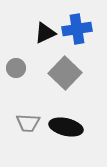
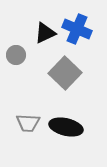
blue cross: rotated 32 degrees clockwise
gray circle: moved 13 px up
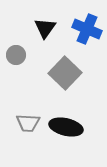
blue cross: moved 10 px right
black triangle: moved 5 px up; rotated 30 degrees counterclockwise
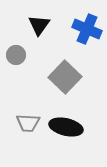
black triangle: moved 6 px left, 3 px up
gray square: moved 4 px down
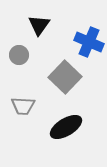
blue cross: moved 2 px right, 13 px down
gray circle: moved 3 px right
gray trapezoid: moved 5 px left, 17 px up
black ellipse: rotated 44 degrees counterclockwise
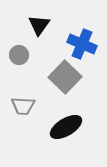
blue cross: moved 7 px left, 2 px down
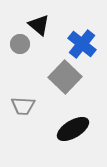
black triangle: rotated 25 degrees counterclockwise
blue cross: rotated 16 degrees clockwise
gray circle: moved 1 px right, 11 px up
black ellipse: moved 7 px right, 2 px down
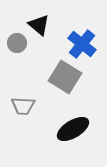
gray circle: moved 3 px left, 1 px up
gray square: rotated 12 degrees counterclockwise
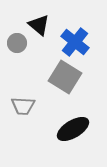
blue cross: moved 7 px left, 2 px up
